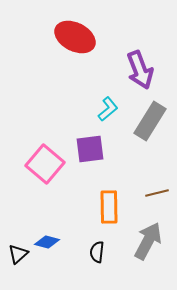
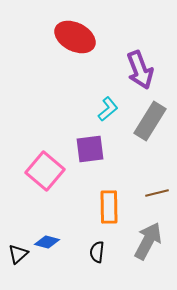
pink square: moved 7 px down
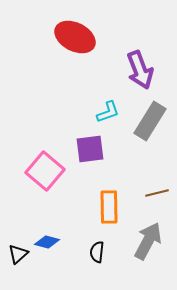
cyan L-shape: moved 3 px down; rotated 20 degrees clockwise
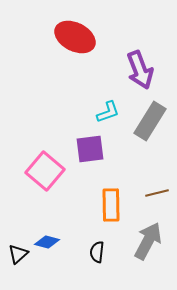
orange rectangle: moved 2 px right, 2 px up
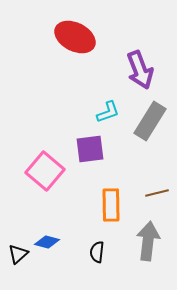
gray arrow: rotated 21 degrees counterclockwise
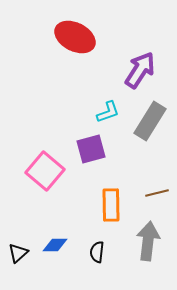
purple arrow: rotated 126 degrees counterclockwise
purple square: moved 1 px right; rotated 8 degrees counterclockwise
blue diamond: moved 8 px right, 3 px down; rotated 15 degrees counterclockwise
black triangle: moved 1 px up
